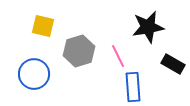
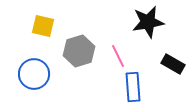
black star: moved 5 px up
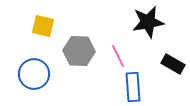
gray hexagon: rotated 20 degrees clockwise
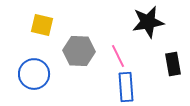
yellow square: moved 1 px left, 1 px up
black rectangle: rotated 50 degrees clockwise
blue rectangle: moved 7 px left
